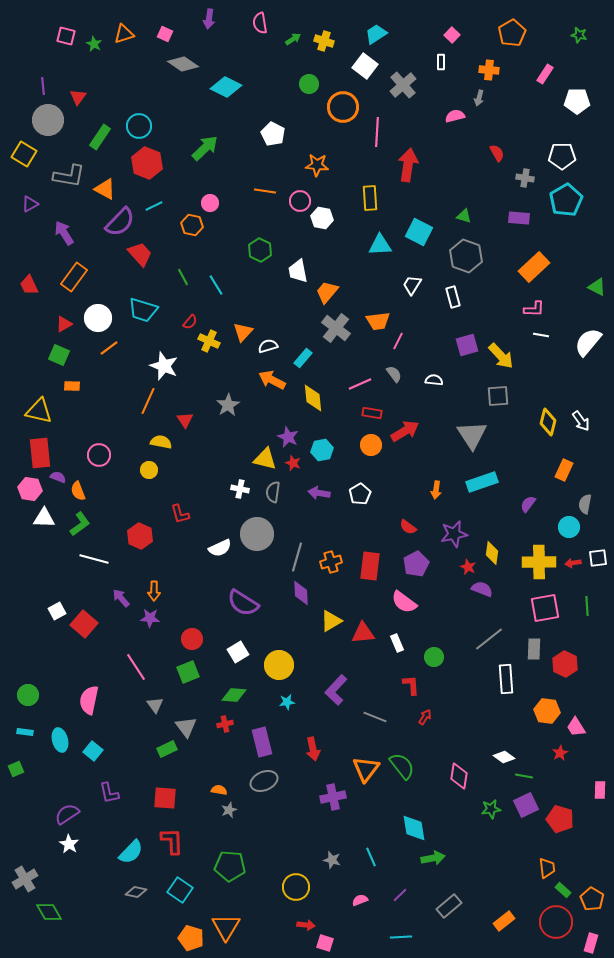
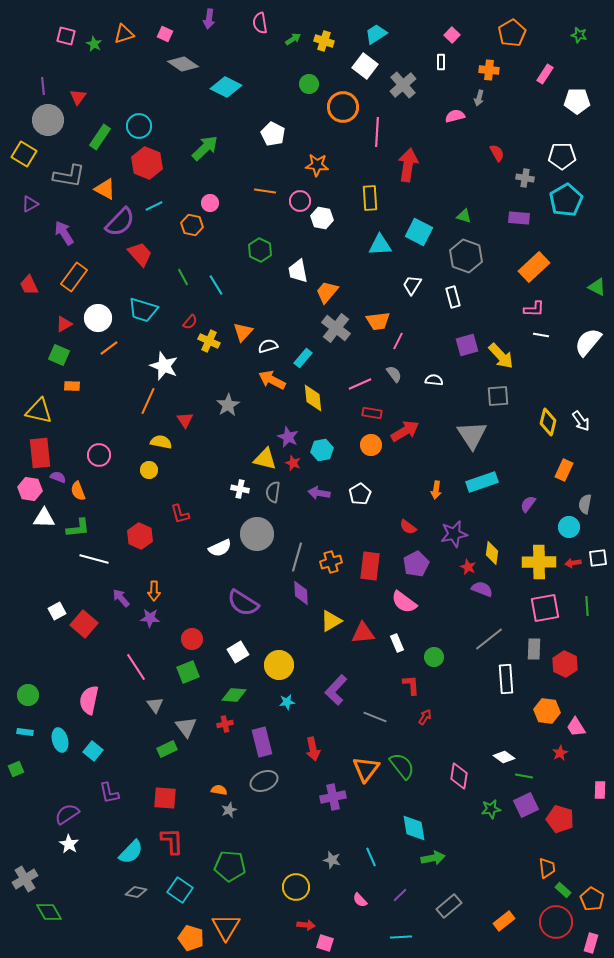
green L-shape at (80, 524): moved 2 px left, 4 px down; rotated 30 degrees clockwise
pink semicircle at (360, 900): rotated 112 degrees counterclockwise
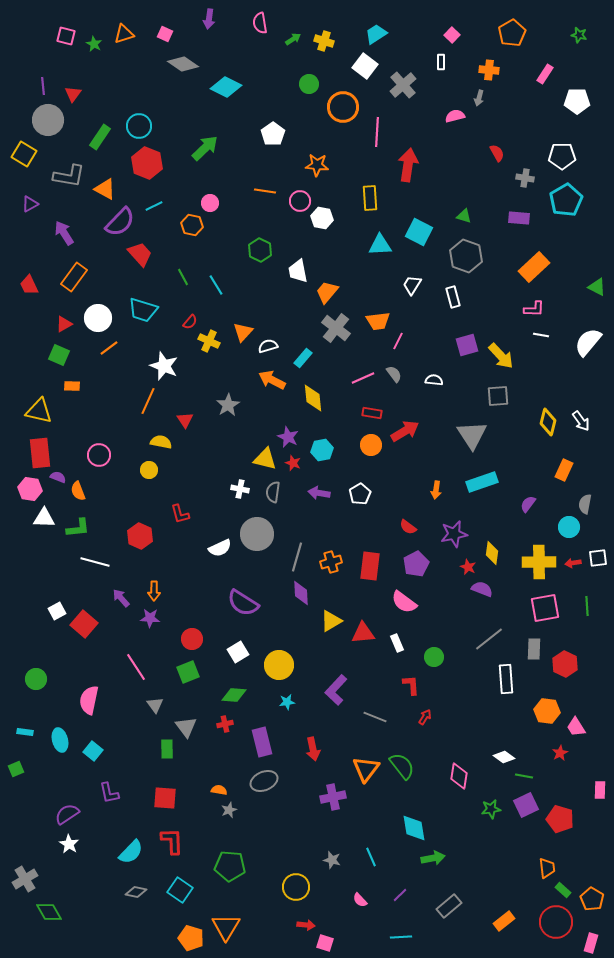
red triangle at (78, 97): moved 5 px left, 3 px up
white pentagon at (273, 134): rotated 10 degrees clockwise
pink line at (360, 384): moved 3 px right, 6 px up
white line at (94, 559): moved 1 px right, 3 px down
green circle at (28, 695): moved 8 px right, 16 px up
green rectangle at (167, 749): rotated 66 degrees counterclockwise
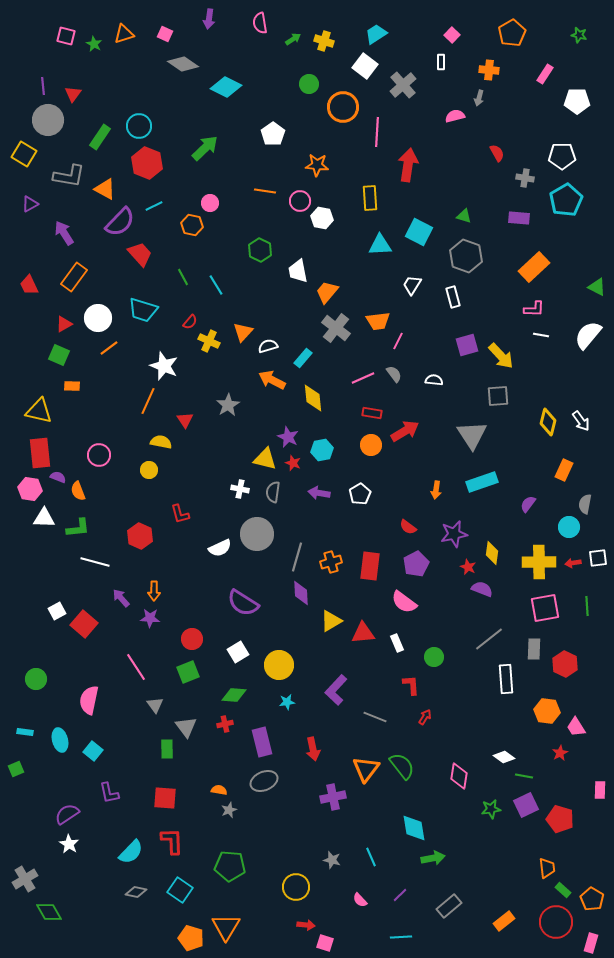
white semicircle at (588, 342): moved 7 px up
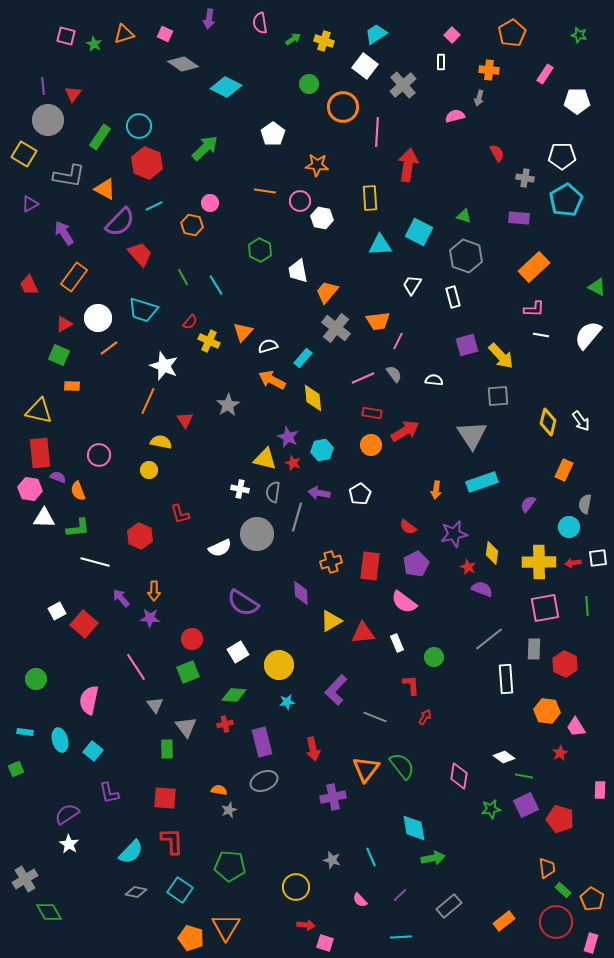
gray line at (297, 557): moved 40 px up
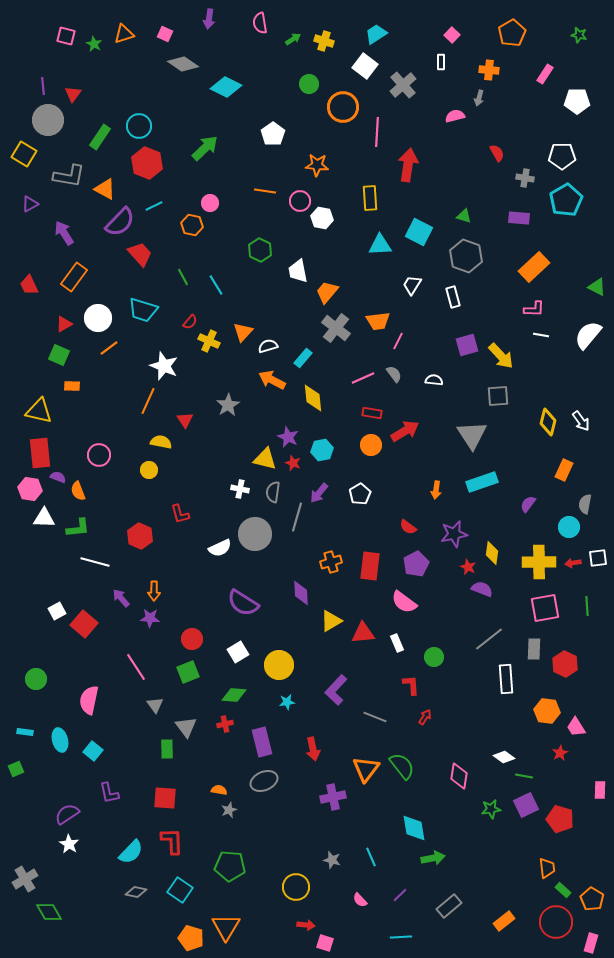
purple arrow at (319, 493): rotated 60 degrees counterclockwise
gray circle at (257, 534): moved 2 px left
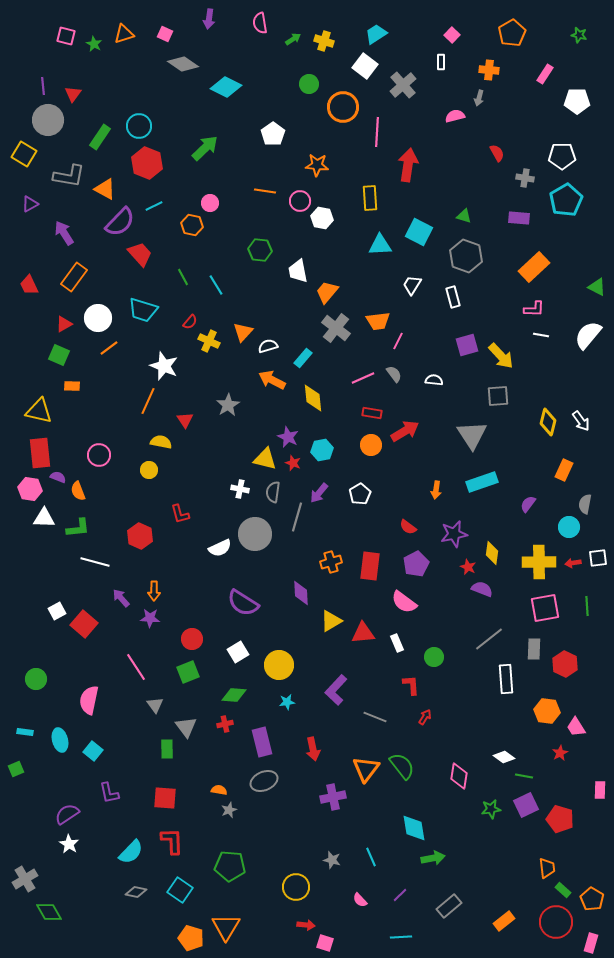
green hexagon at (260, 250): rotated 20 degrees counterclockwise
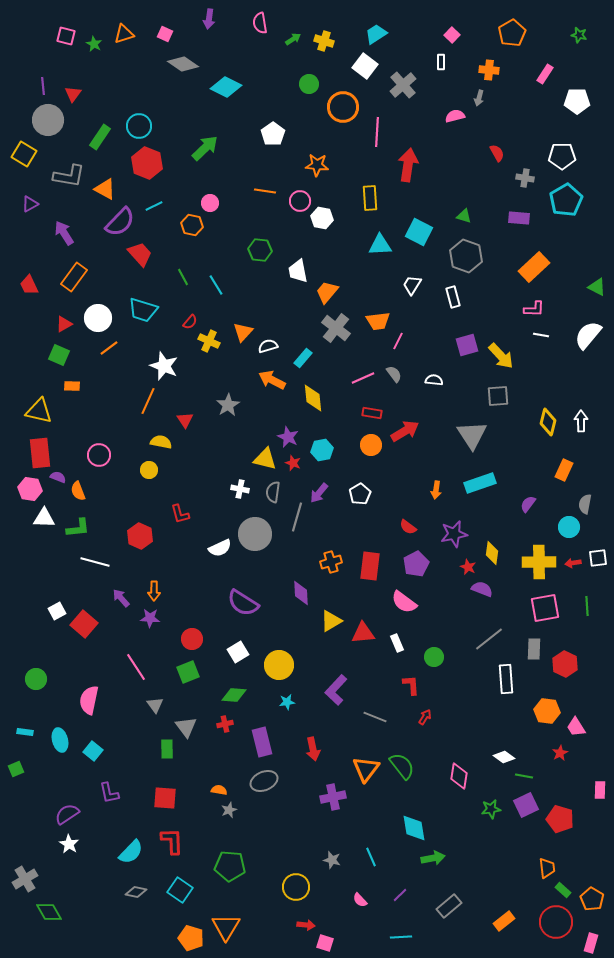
white arrow at (581, 421): rotated 145 degrees counterclockwise
cyan rectangle at (482, 482): moved 2 px left, 1 px down
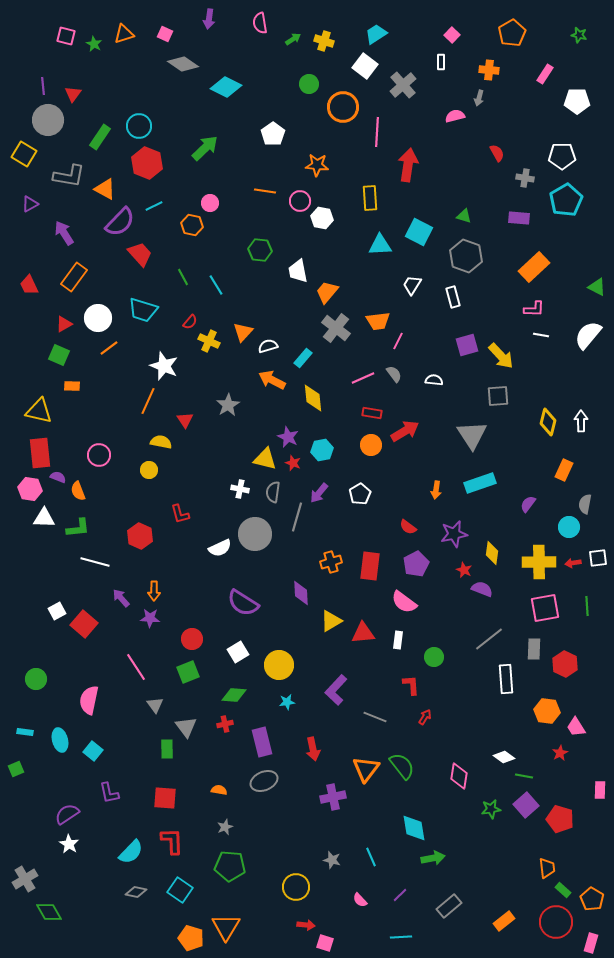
red star at (468, 567): moved 4 px left, 3 px down
white rectangle at (397, 643): moved 1 px right, 3 px up; rotated 30 degrees clockwise
purple square at (526, 805): rotated 15 degrees counterclockwise
gray star at (229, 810): moved 4 px left, 17 px down
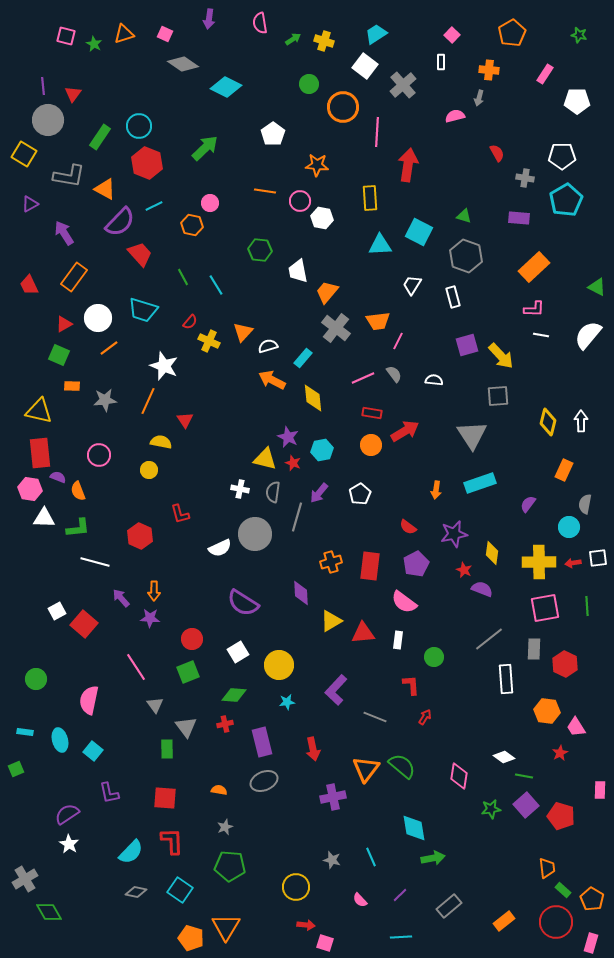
gray star at (228, 405): moved 123 px left, 5 px up; rotated 25 degrees clockwise
green semicircle at (402, 766): rotated 12 degrees counterclockwise
red pentagon at (560, 819): moved 1 px right, 3 px up
